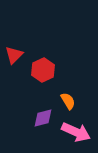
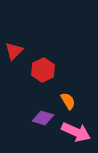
red triangle: moved 4 px up
purple diamond: rotated 30 degrees clockwise
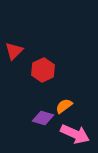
orange semicircle: moved 4 px left, 5 px down; rotated 96 degrees counterclockwise
pink arrow: moved 1 px left, 2 px down
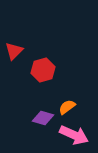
red hexagon: rotated 10 degrees clockwise
orange semicircle: moved 3 px right, 1 px down
pink arrow: moved 1 px left, 1 px down
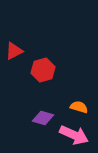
red triangle: rotated 18 degrees clockwise
orange semicircle: moved 12 px right; rotated 54 degrees clockwise
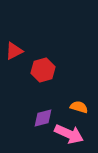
purple diamond: rotated 30 degrees counterclockwise
pink arrow: moved 5 px left, 1 px up
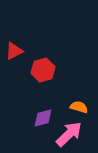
pink arrow: rotated 68 degrees counterclockwise
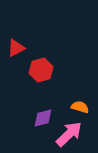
red triangle: moved 2 px right, 3 px up
red hexagon: moved 2 px left
orange semicircle: moved 1 px right
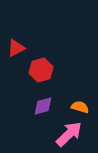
purple diamond: moved 12 px up
